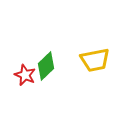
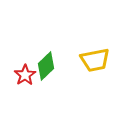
red star: rotated 15 degrees clockwise
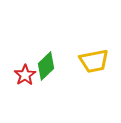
yellow trapezoid: moved 1 px left, 1 px down
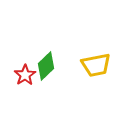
yellow trapezoid: moved 2 px right, 4 px down
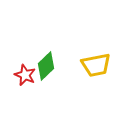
red star: rotated 15 degrees counterclockwise
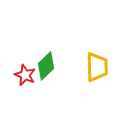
yellow trapezoid: moved 1 px right, 2 px down; rotated 80 degrees counterclockwise
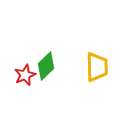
red star: rotated 25 degrees clockwise
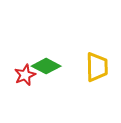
green diamond: rotated 72 degrees clockwise
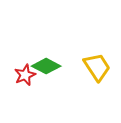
yellow trapezoid: rotated 32 degrees counterclockwise
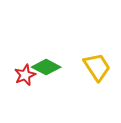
green diamond: moved 1 px down
